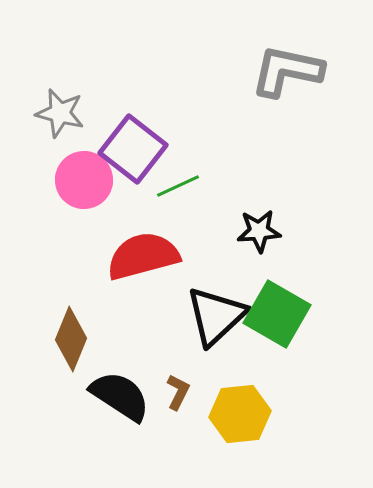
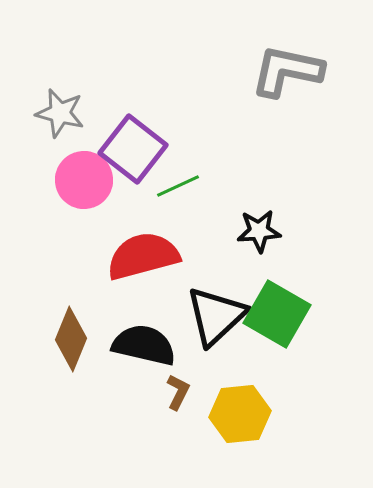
black semicircle: moved 24 px right, 51 px up; rotated 20 degrees counterclockwise
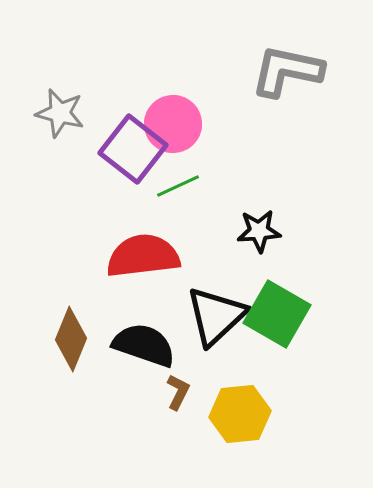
pink circle: moved 89 px right, 56 px up
red semicircle: rotated 8 degrees clockwise
black semicircle: rotated 6 degrees clockwise
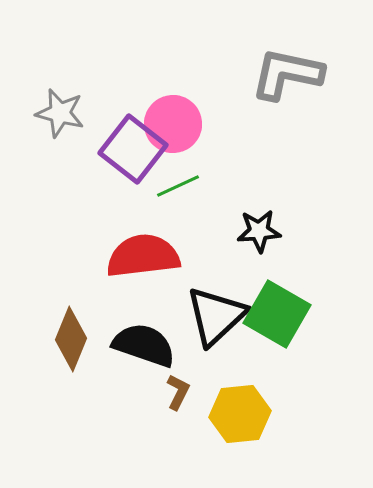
gray L-shape: moved 3 px down
